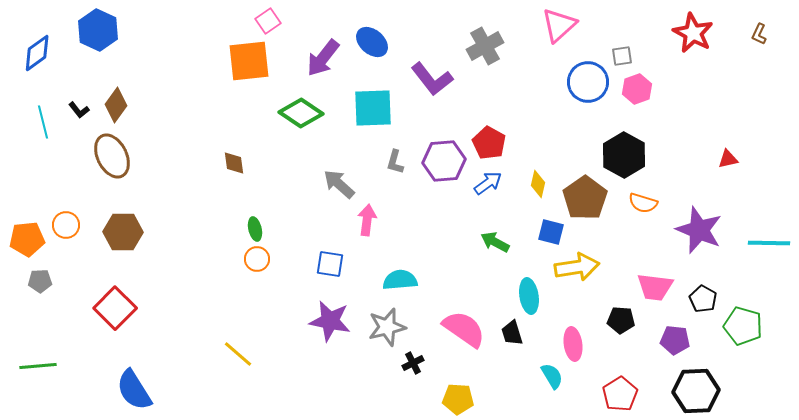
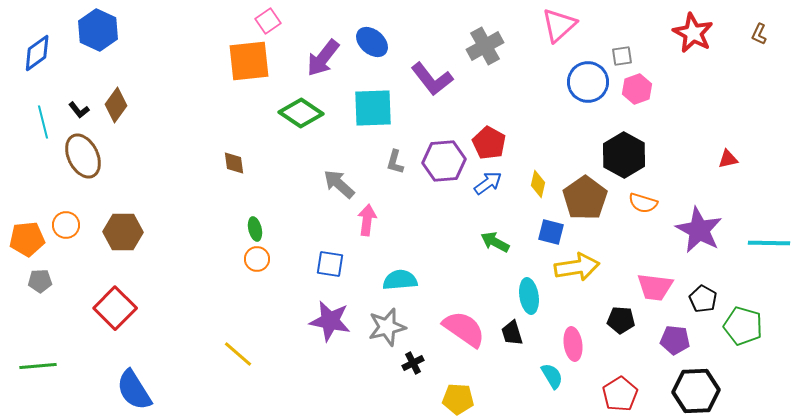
brown ellipse at (112, 156): moved 29 px left
purple star at (699, 230): rotated 6 degrees clockwise
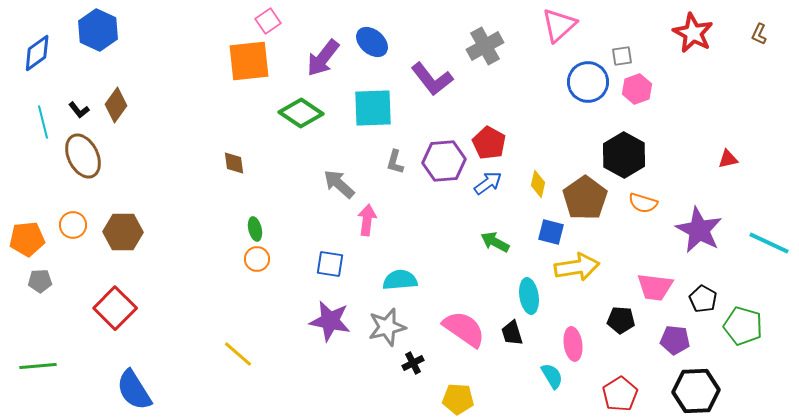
orange circle at (66, 225): moved 7 px right
cyan line at (769, 243): rotated 24 degrees clockwise
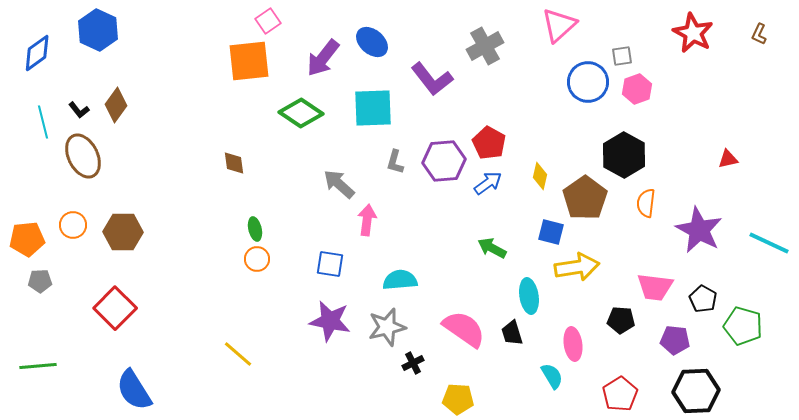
yellow diamond at (538, 184): moved 2 px right, 8 px up
orange semicircle at (643, 203): moved 3 px right; rotated 80 degrees clockwise
green arrow at (495, 242): moved 3 px left, 6 px down
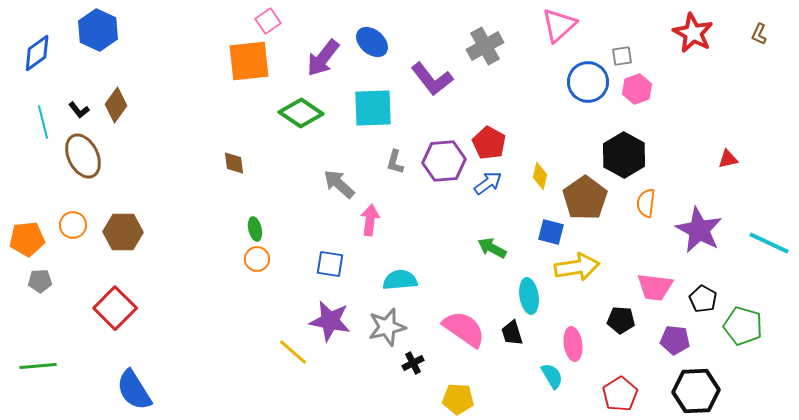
pink arrow at (367, 220): moved 3 px right
yellow line at (238, 354): moved 55 px right, 2 px up
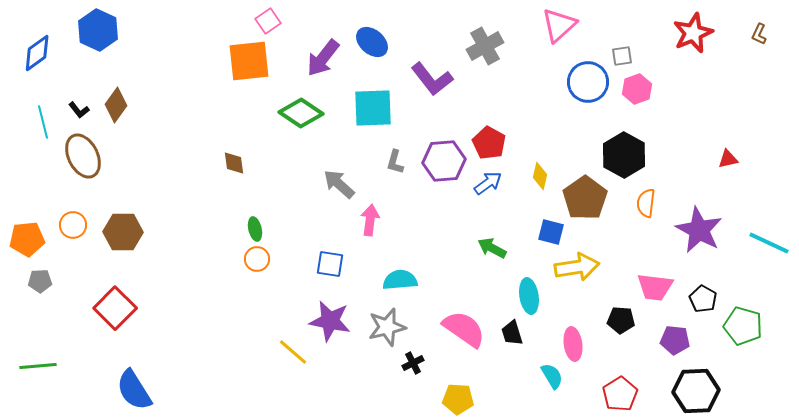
red star at (693, 33): rotated 21 degrees clockwise
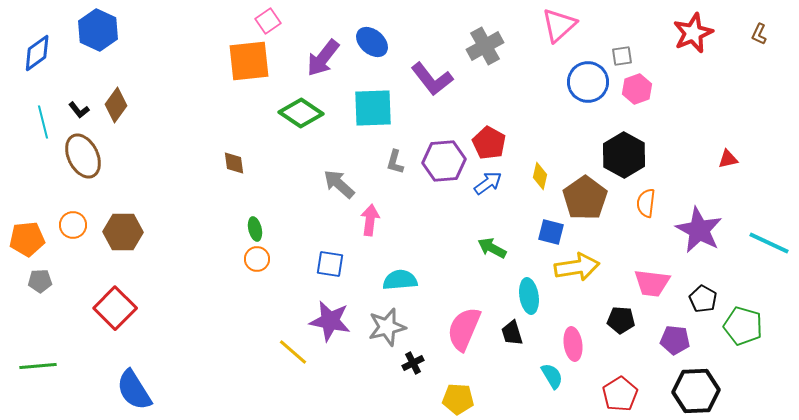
pink trapezoid at (655, 287): moved 3 px left, 4 px up
pink semicircle at (464, 329): rotated 102 degrees counterclockwise
